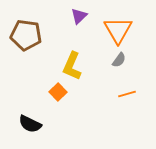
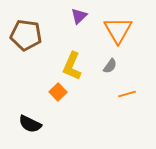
gray semicircle: moved 9 px left, 6 px down
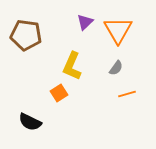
purple triangle: moved 6 px right, 6 px down
gray semicircle: moved 6 px right, 2 px down
orange square: moved 1 px right, 1 px down; rotated 12 degrees clockwise
black semicircle: moved 2 px up
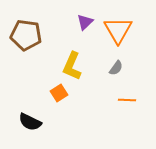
orange line: moved 6 px down; rotated 18 degrees clockwise
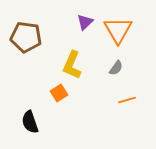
brown pentagon: moved 2 px down
yellow L-shape: moved 1 px up
orange line: rotated 18 degrees counterclockwise
black semicircle: rotated 45 degrees clockwise
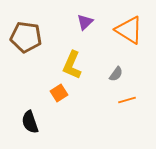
orange triangle: moved 11 px right; rotated 28 degrees counterclockwise
gray semicircle: moved 6 px down
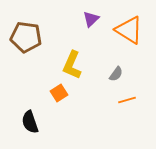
purple triangle: moved 6 px right, 3 px up
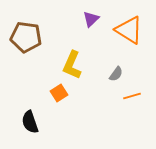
orange line: moved 5 px right, 4 px up
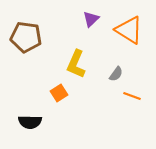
yellow L-shape: moved 4 px right, 1 px up
orange line: rotated 36 degrees clockwise
black semicircle: rotated 70 degrees counterclockwise
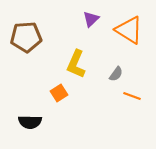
brown pentagon: rotated 12 degrees counterclockwise
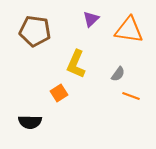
orange triangle: rotated 24 degrees counterclockwise
brown pentagon: moved 9 px right, 6 px up; rotated 12 degrees clockwise
gray semicircle: moved 2 px right
orange line: moved 1 px left
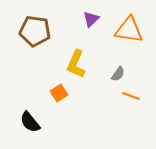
black semicircle: rotated 50 degrees clockwise
